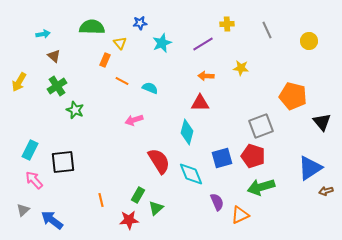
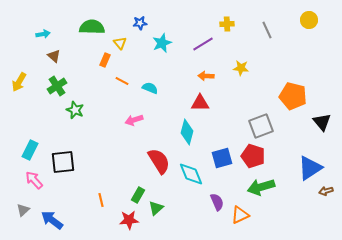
yellow circle at (309, 41): moved 21 px up
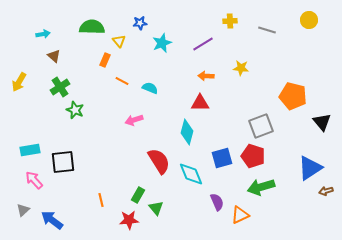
yellow cross at (227, 24): moved 3 px right, 3 px up
gray line at (267, 30): rotated 48 degrees counterclockwise
yellow triangle at (120, 43): moved 1 px left, 2 px up
green cross at (57, 86): moved 3 px right, 1 px down
cyan rectangle at (30, 150): rotated 54 degrees clockwise
green triangle at (156, 208): rotated 28 degrees counterclockwise
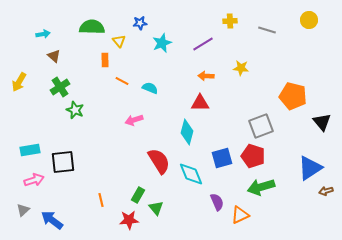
orange rectangle at (105, 60): rotated 24 degrees counterclockwise
pink arrow at (34, 180): rotated 114 degrees clockwise
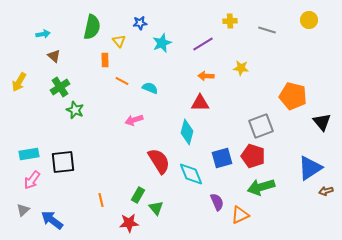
green semicircle at (92, 27): rotated 100 degrees clockwise
cyan rectangle at (30, 150): moved 1 px left, 4 px down
pink arrow at (34, 180): moved 2 px left; rotated 144 degrees clockwise
red star at (129, 220): moved 3 px down
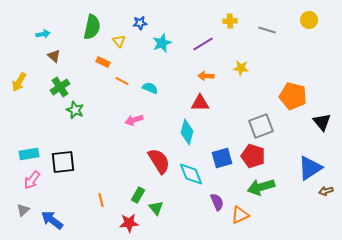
orange rectangle at (105, 60): moved 2 px left, 2 px down; rotated 64 degrees counterclockwise
